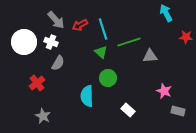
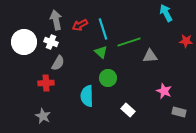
gray arrow: rotated 150 degrees counterclockwise
red star: moved 4 px down
red cross: moved 9 px right; rotated 35 degrees clockwise
gray rectangle: moved 1 px right, 1 px down
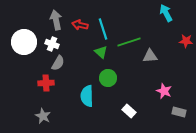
red arrow: rotated 42 degrees clockwise
white cross: moved 1 px right, 2 px down
white rectangle: moved 1 px right, 1 px down
